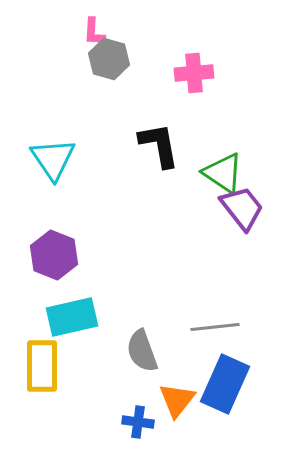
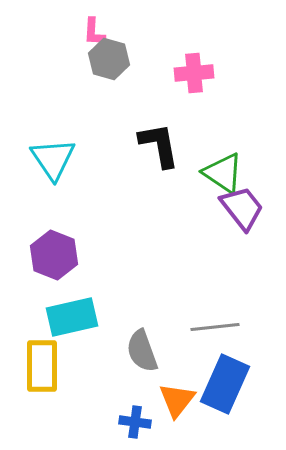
blue cross: moved 3 px left
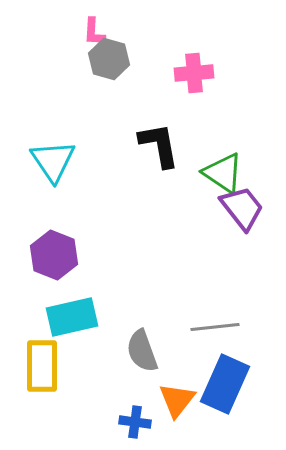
cyan triangle: moved 2 px down
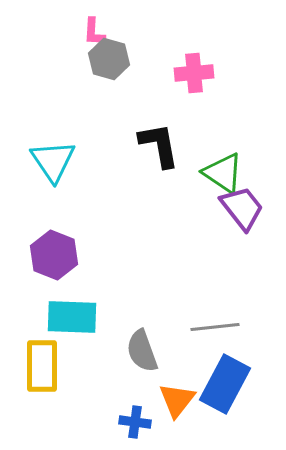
cyan rectangle: rotated 15 degrees clockwise
blue rectangle: rotated 4 degrees clockwise
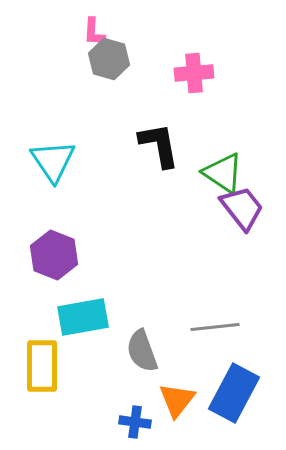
cyan rectangle: moved 11 px right; rotated 12 degrees counterclockwise
blue rectangle: moved 9 px right, 9 px down
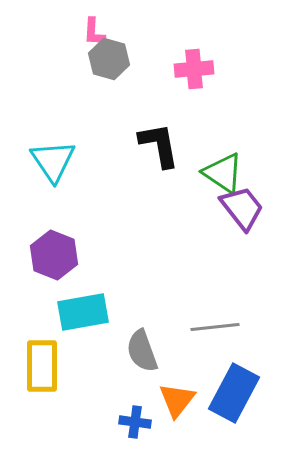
pink cross: moved 4 px up
cyan rectangle: moved 5 px up
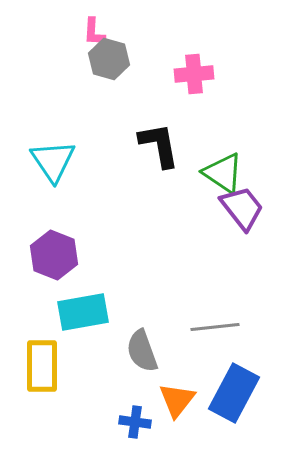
pink cross: moved 5 px down
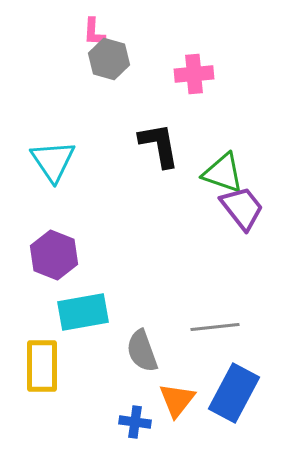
green triangle: rotated 15 degrees counterclockwise
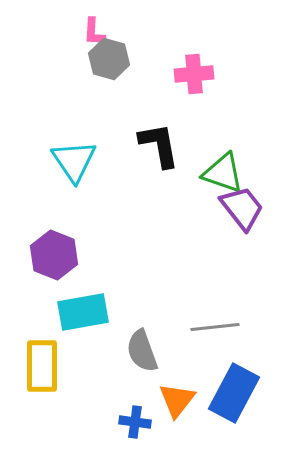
cyan triangle: moved 21 px right
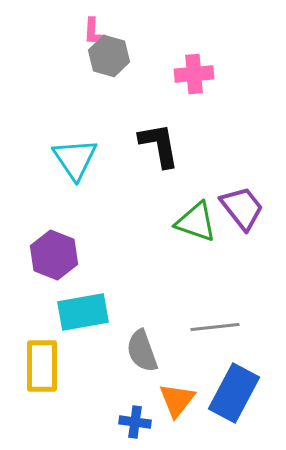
gray hexagon: moved 3 px up
cyan triangle: moved 1 px right, 2 px up
green triangle: moved 27 px left, 49 px down
